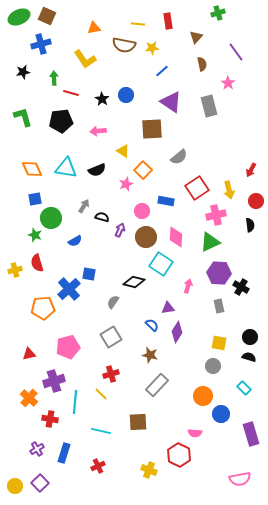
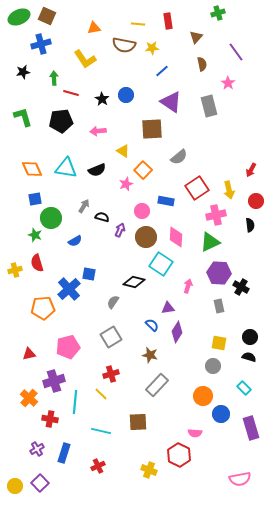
purple rectangle at (251, 434): moved 6 px up
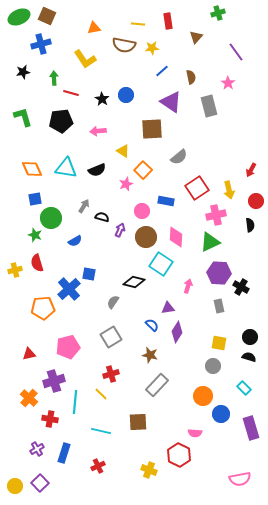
brown semicircle at (202, 64): moved 11 px left, 13 px down
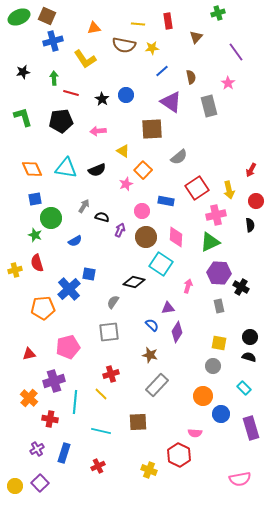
blue cross at (41, 44): moved 12 px right, 3 px up
gray square at (111, 337): moved 2 px left, 5 px up; rotated 25 degrees clockwise
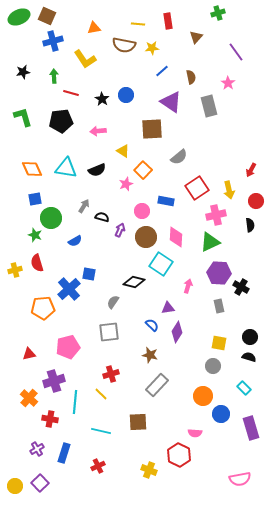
green arrow at (54, 78): moved 2 px up
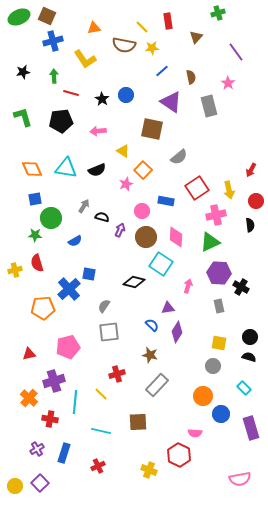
yellow line at (138, 24): moved 4 px right, 3 px down; rotated 40 degrees clockwise
brown square at (152, 129): rotated 15 degrees clockwise
green star at (35, 235): rotated 16 degrees counterclockwise
gray semicircle at (113, 302): moved 9 px left, 4 px down
red cross at (111, 374): moved 6 px right
